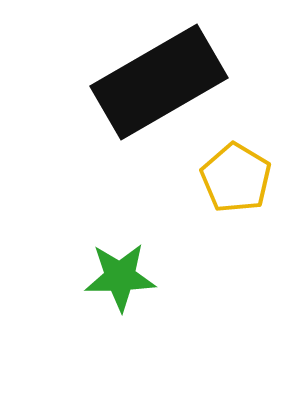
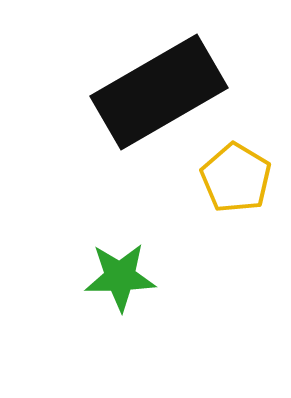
black rectangle: moved 10 px down
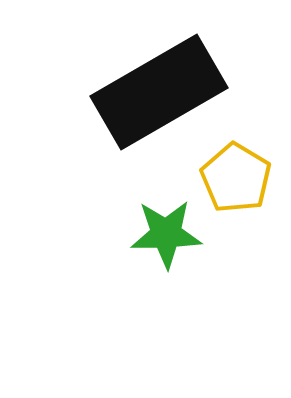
green star: moved 46 px right, 43 px up
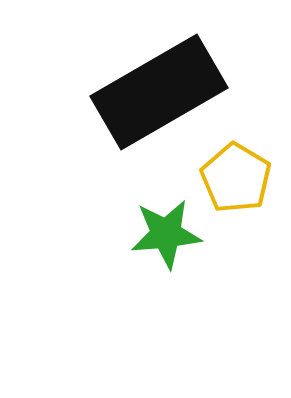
green star: rotated 4 degrees counterclockwise
